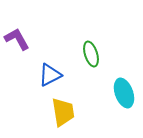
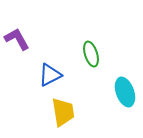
cyan ellipse: moved 1 px right, 1 px up
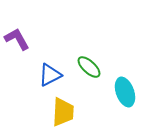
green ellipse: moved 2 px left, 13 px down; rotated 30 degrees counterclockwise
yellow trapezoid: rotated 12 degrees clockwise
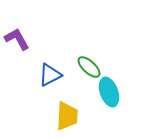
cyan ellipse: moved 16 px left
yellow trapezoid: moved 4 px right, 4 px down
